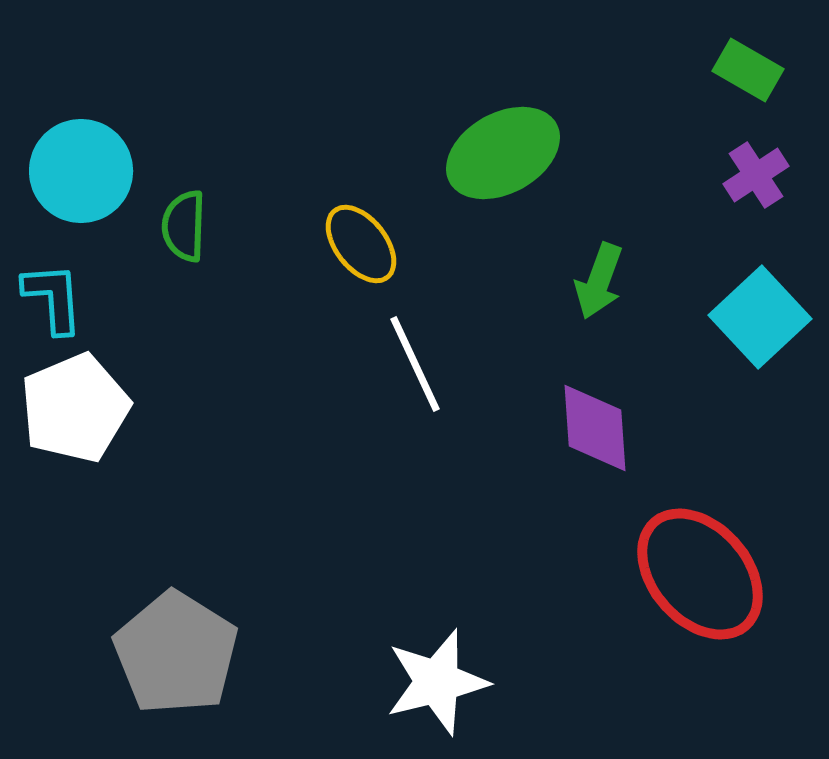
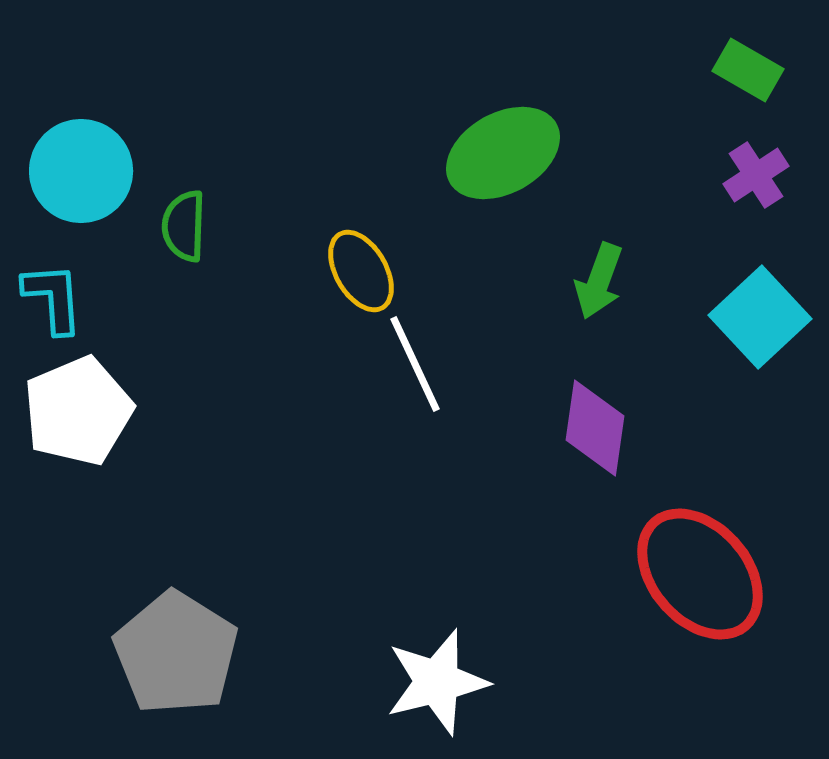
yellow ellipse: moved 27 px down; rotated 8 degrees clockwise
white pentagon: moved 3 px right, 3 px down
purple diamond: rotated 12 degrees clockwise
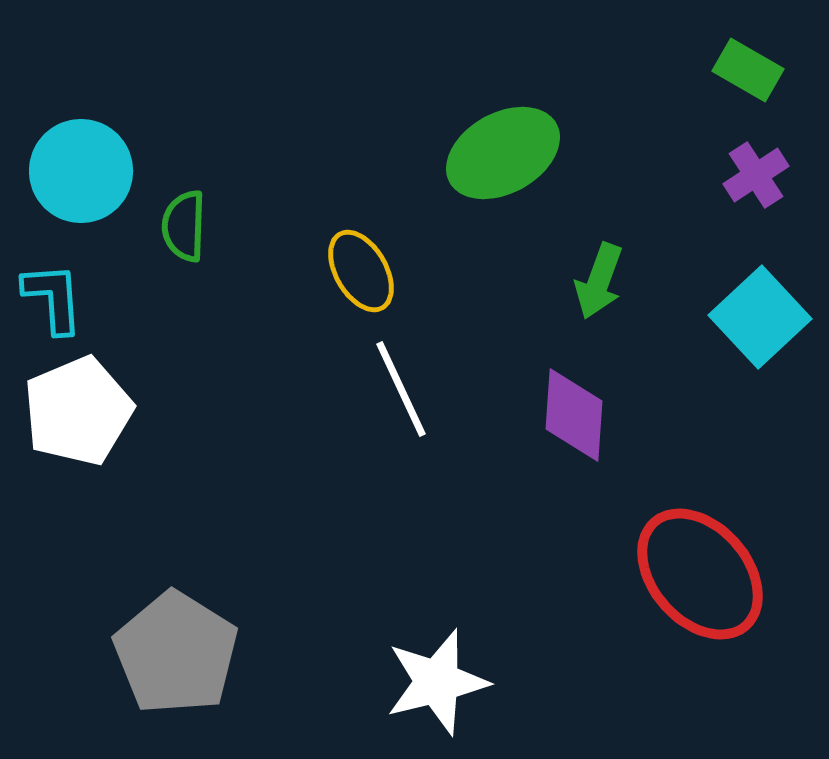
white line: moved 14 px left, 25 px down
purple diamond: moved 21 px left, 13 px up; rotated 4 degrees counterclockwise
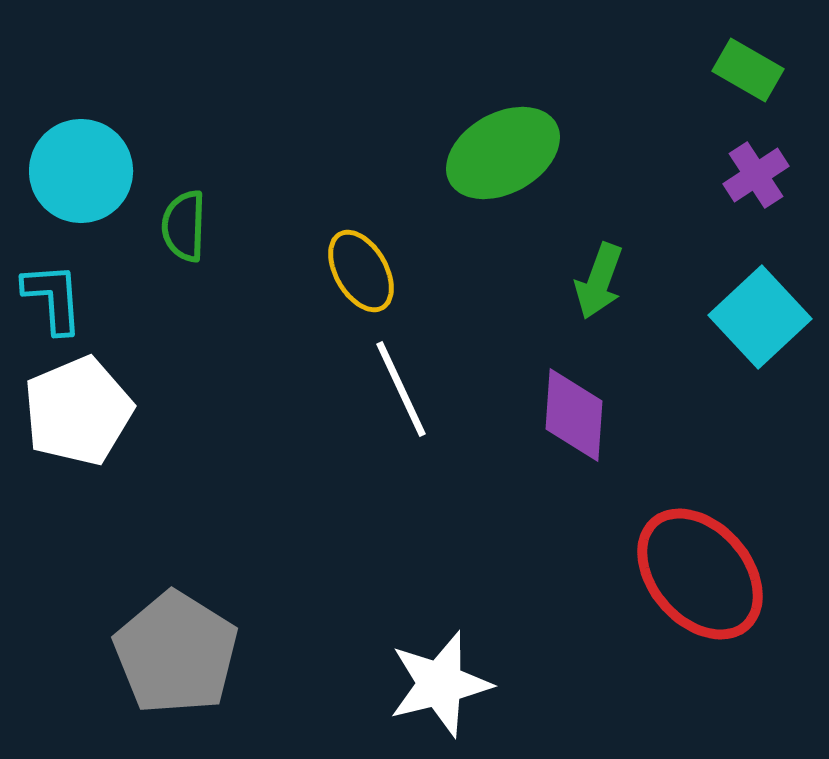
white star: moved 3 px right, 2 px down
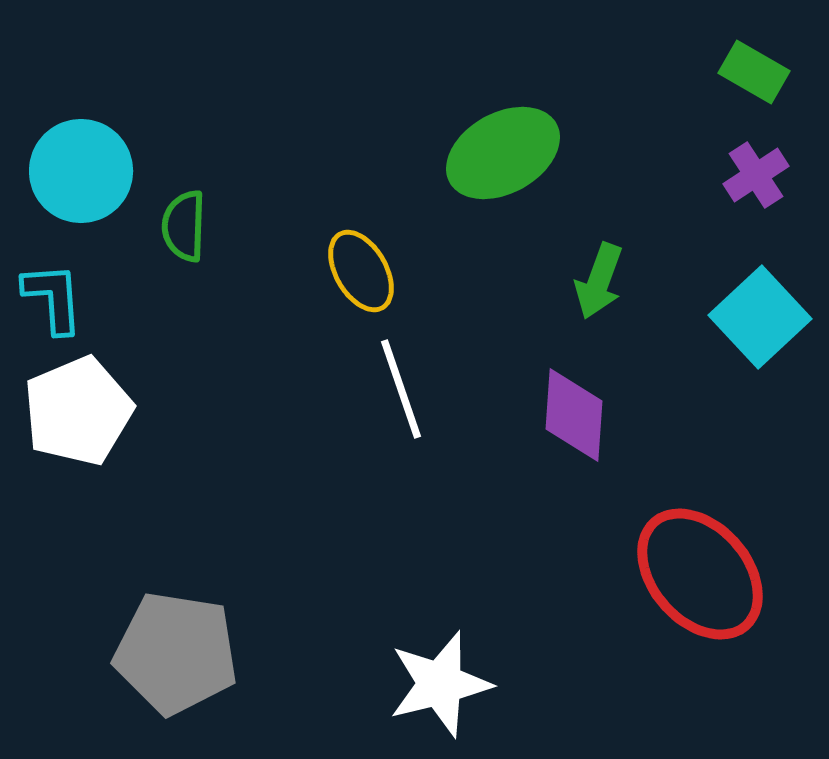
green rectangle: moved 6 px right, 2 px down
white line: rotated 6 degrees clockwise
gray pentagon: rotated 23 degrees counterclockwise
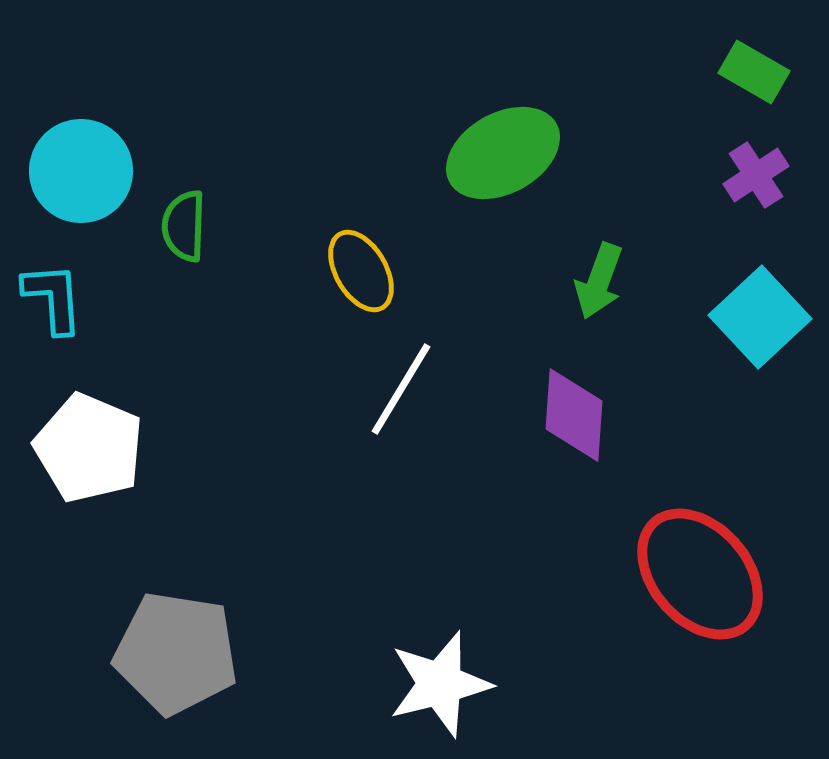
white line: rotated 50 degrees clockwise
white pentagon: moved 11 px right, 37 px down; rotated 26 degrees counterclockwise
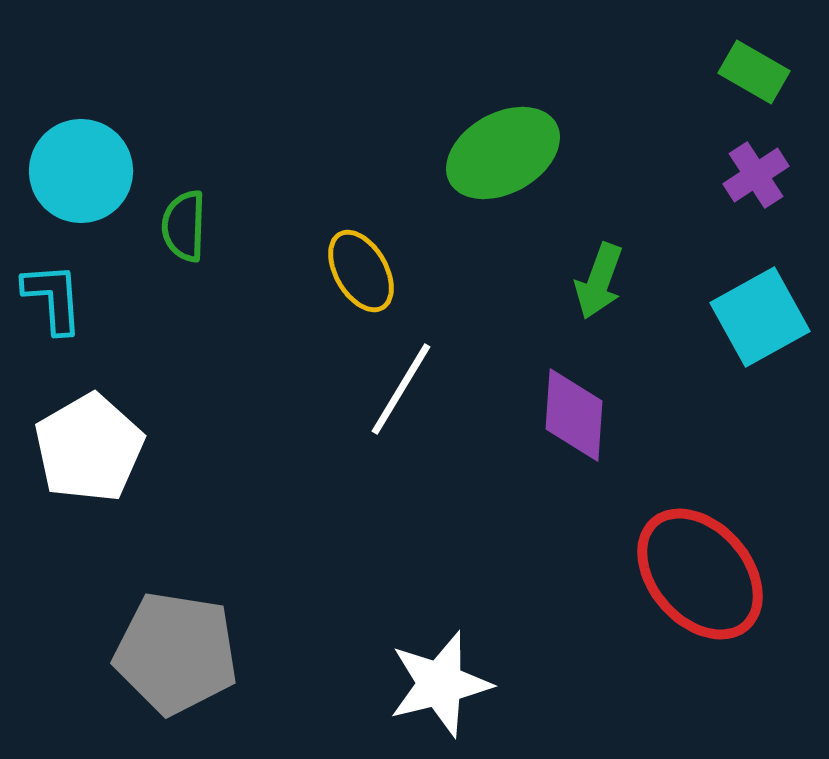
cyan square: rotated 14 degrees clockwise
white pentagon: rotated 19 degrees clockwise
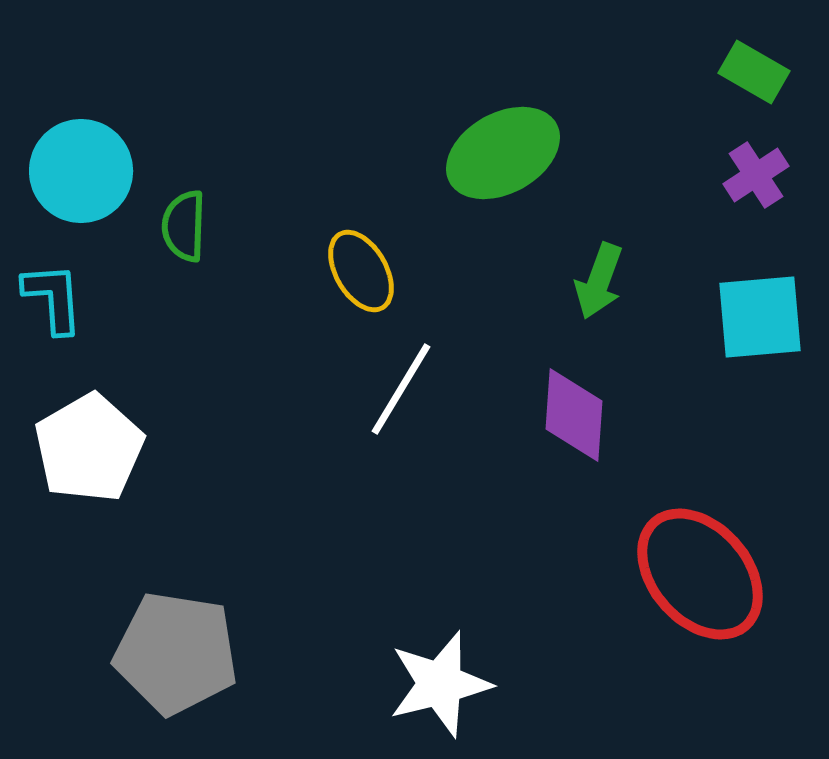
cyan square: rotated 24 degrees clockwise
